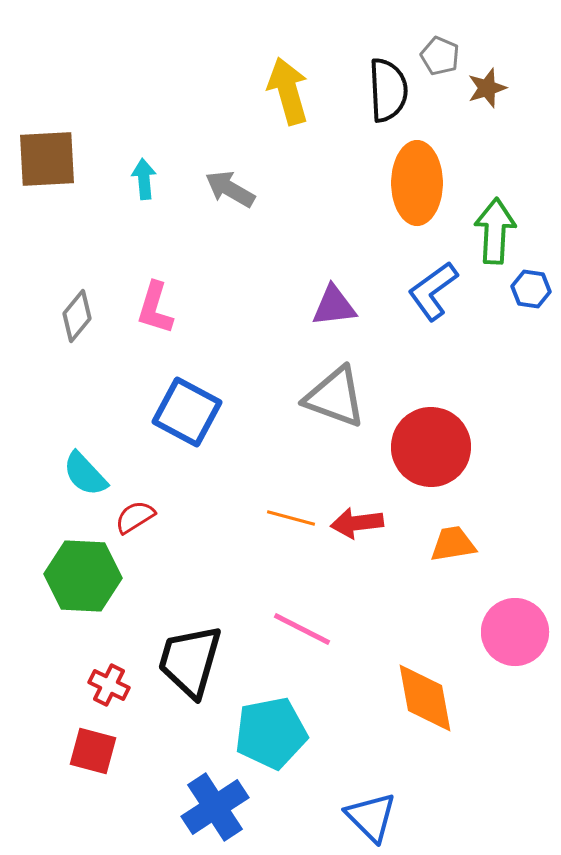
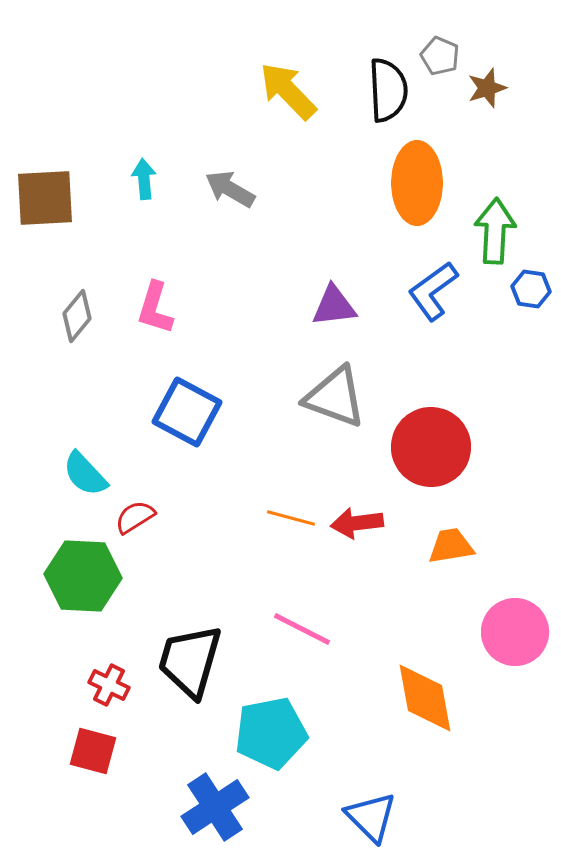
yellow arrow: rotated 28 degrees counterclockwise
brown square: moved 2 px left, 39 px down
orange trapezoid: moved 2 px left, 2 px down
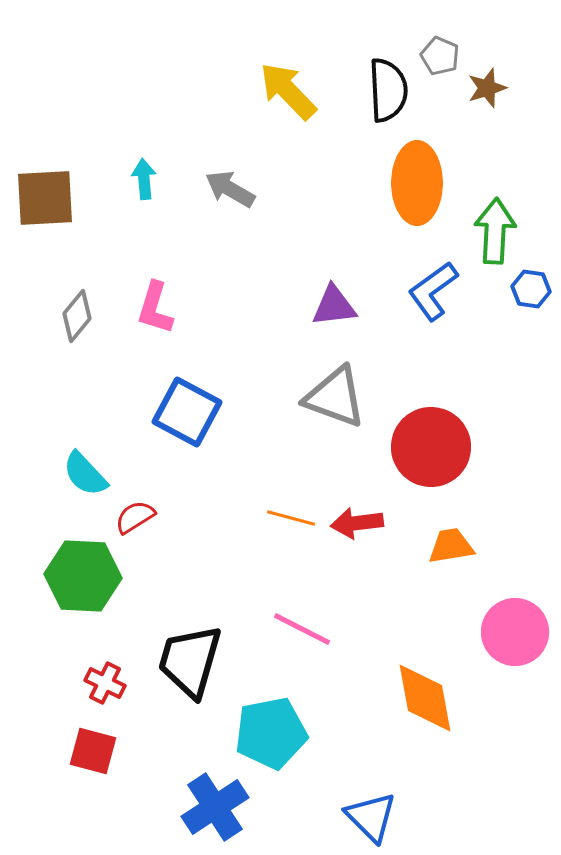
red cross: moved 4 px left, 2 px up
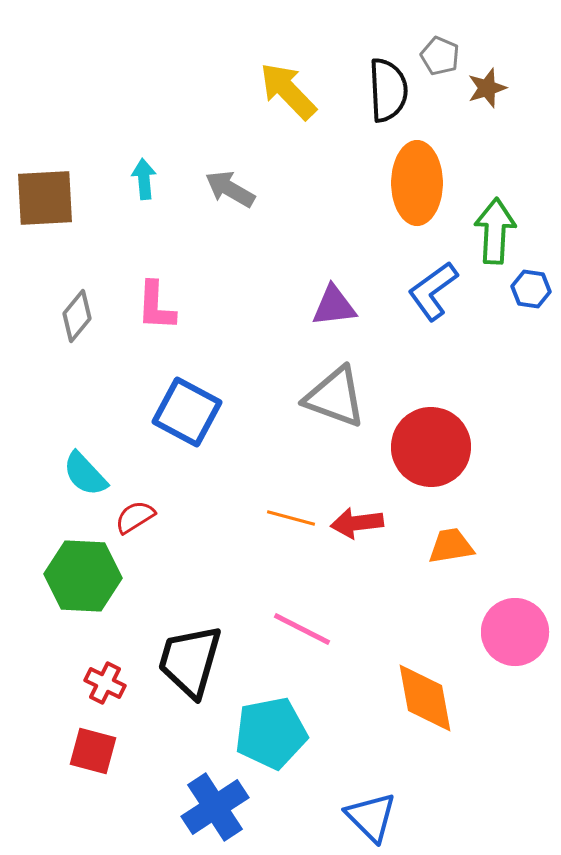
pink L-shape: moved 1 px right, 2 px up; rotated 14 degrees counterclockwise
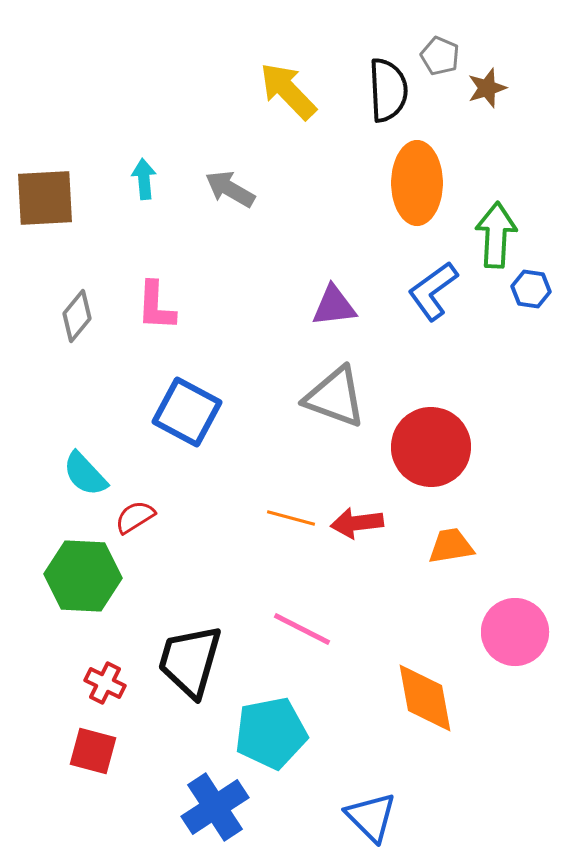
green arrow: moved 1 px right, 4 px down
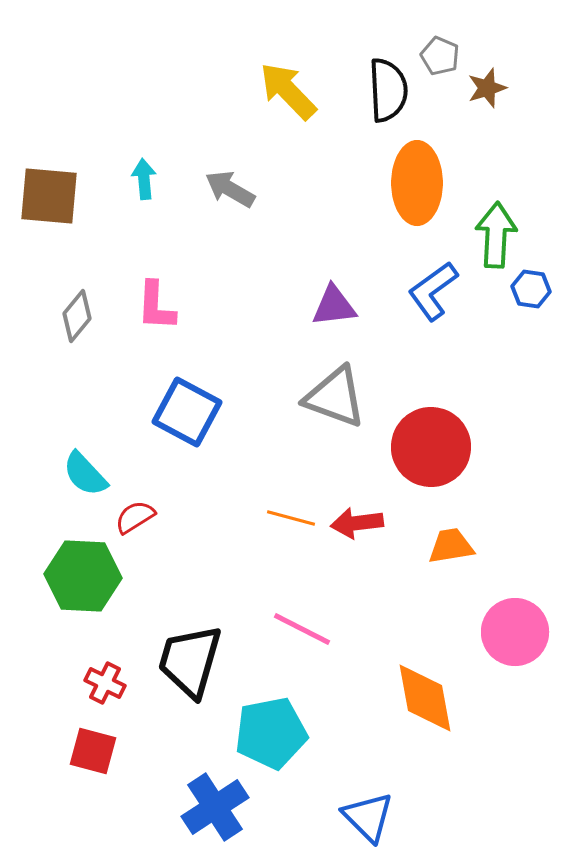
brown square: moved 4 px right, 2 px up; rotated 8 degrees clockwise
blue triangle: moved 3 px left
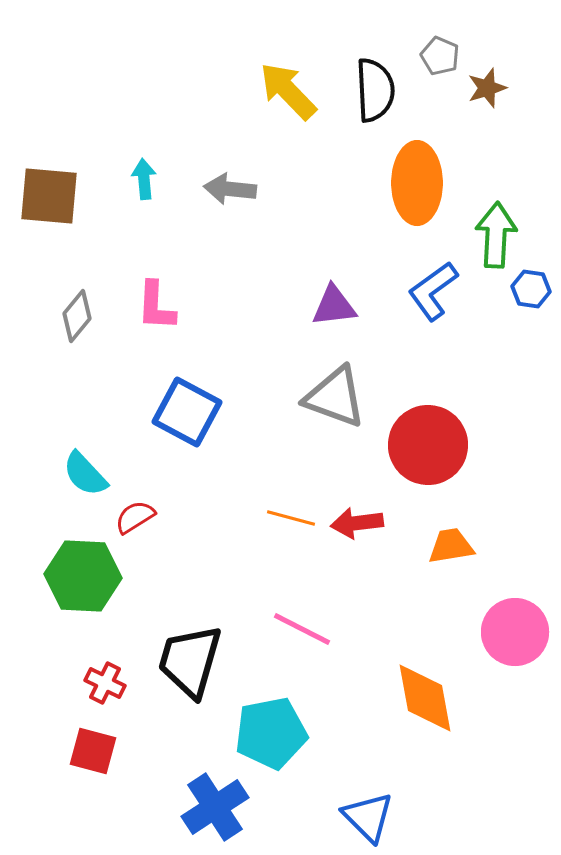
black semicircle: moved 13 px left
gray arrow: rotated 24 degrees counterclockwise
red circle: moved 3 px left, 2 px up
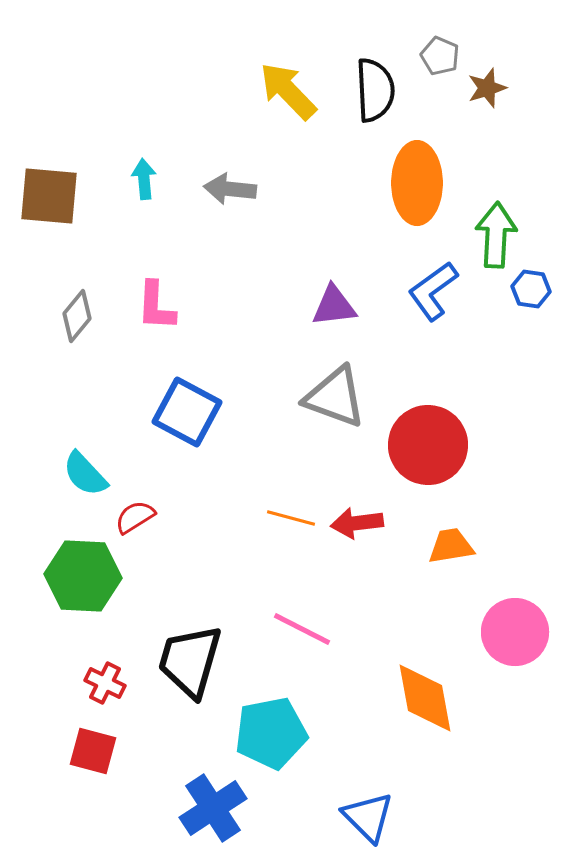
blue cross: moved 2 px left, 1 px down
